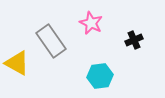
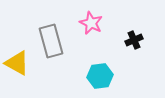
gray rectangle: rotated 20 degrees clockwise
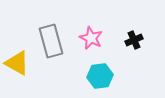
pink star: moved 15 px down
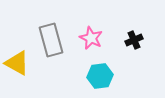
gray rectangle: moved 1 px up
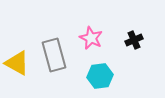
gray rectangle: moved 3 px right, 15 px down
